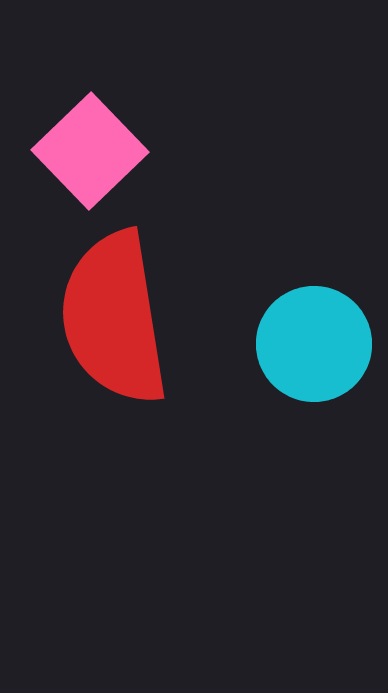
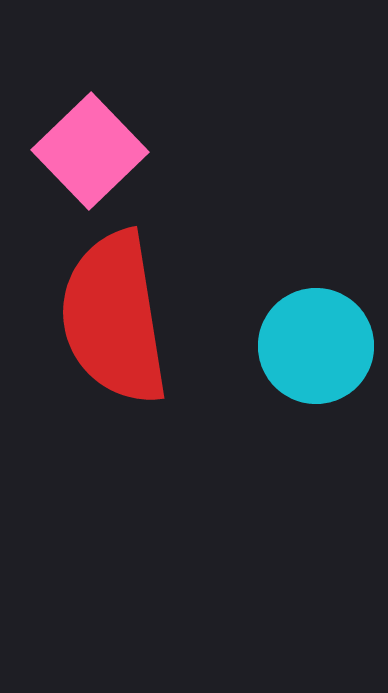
cyan circle: moved 2 px right, 2 px down
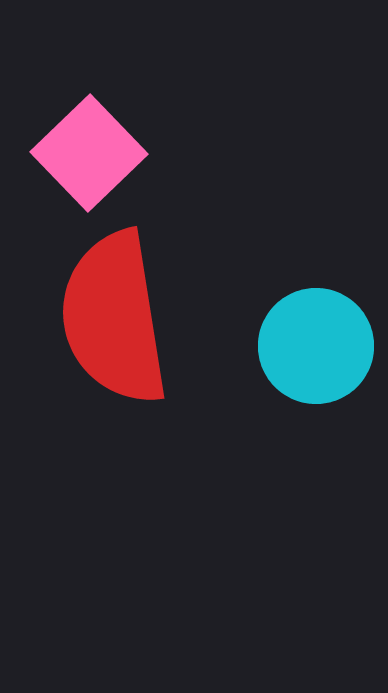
pink square: moved 1 px left, 2 px down
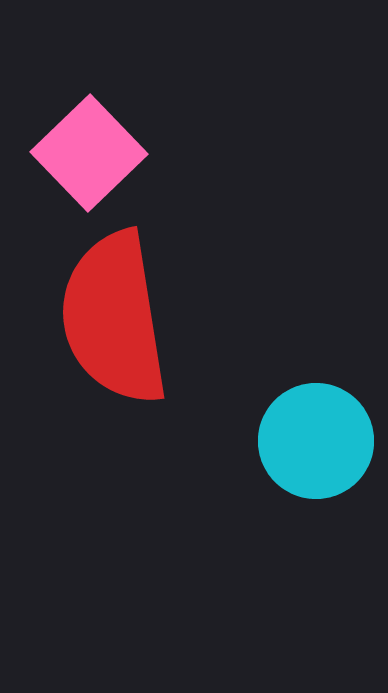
cyan circle: moved 95 px down
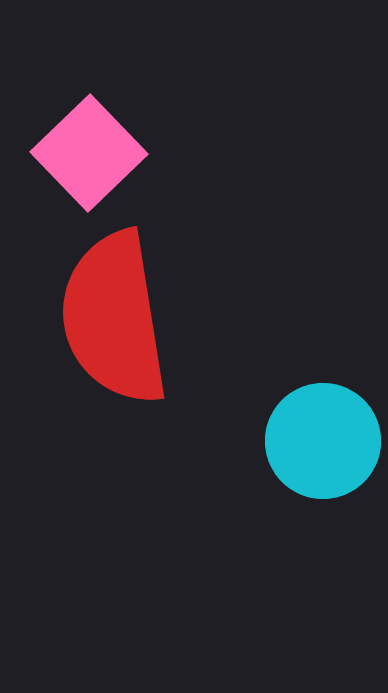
cyan circle: moved 7 px right
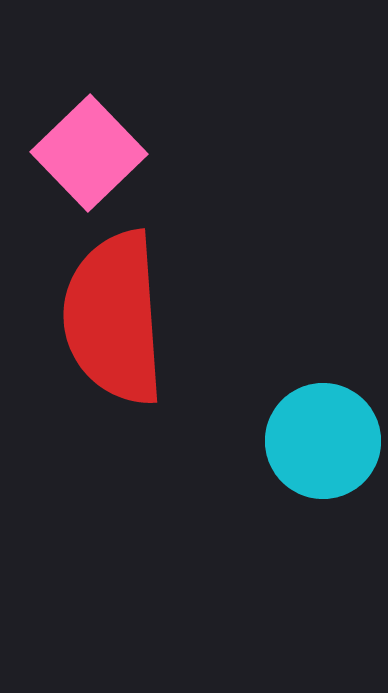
red semicircle: rotated 5 degrees clockwise
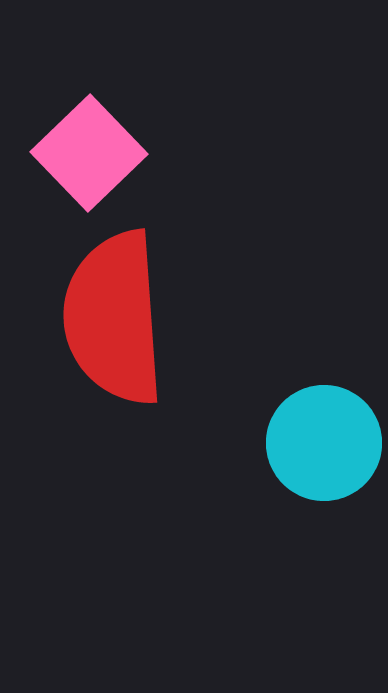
cyan circle: moved 1 px right, 2 px down
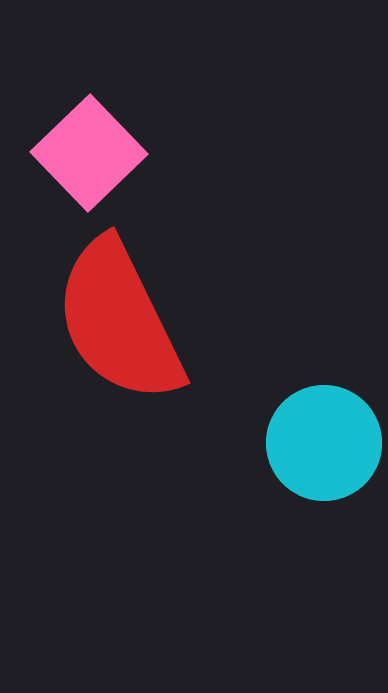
red semicircle: moved 5 px right, 3 px down; rotated 22 degrees counterclockwise
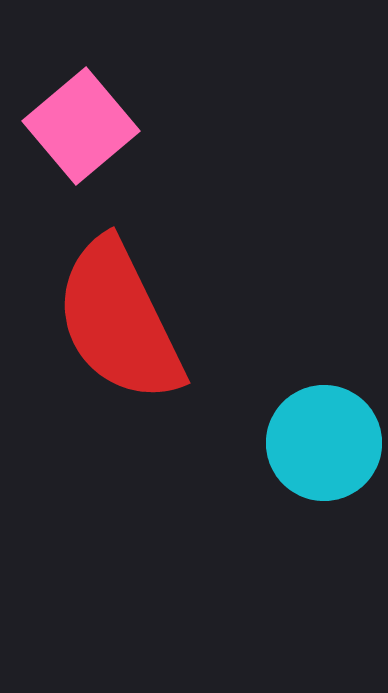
pink square: moved 8 px left, 27 px up; rotated 4 degrees clockwise
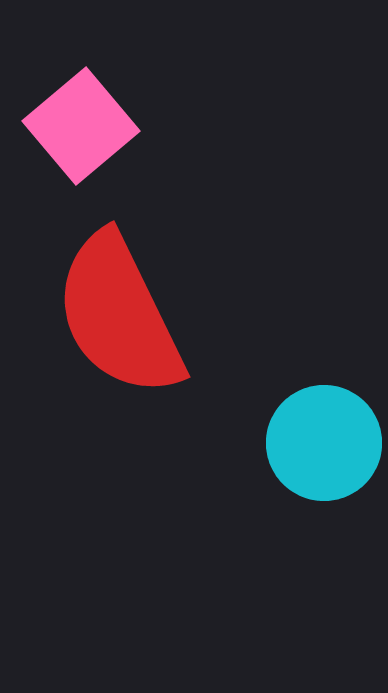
red semicircle: moved 6 px up
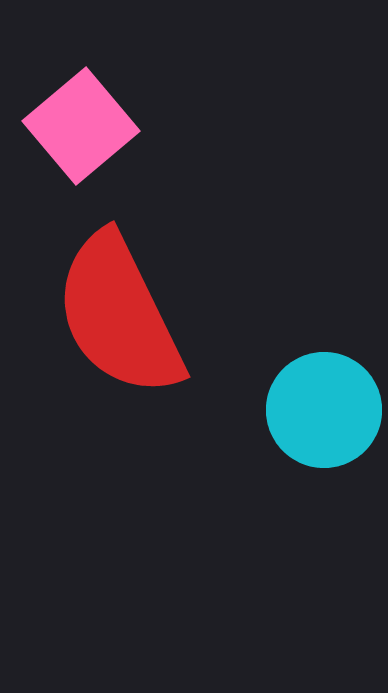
cyan circle: moved 33 px up
